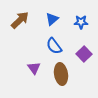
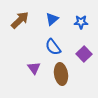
blue semicircle: moved 1 px left, 1 px down
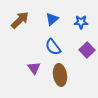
purple square: moved 3 px right, 4 px up
brown ellipse: moved 1 px left, 1 px down
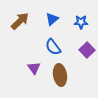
brown arrow: moved 1 px down
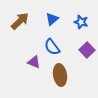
blue star: rotated 16 degrees clockwise
blue semicircle: moved 1 px left
purple triangle: moved 6 px up; rotated 32 degrees counterclockwise
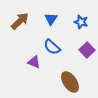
blue triangle: moved 1 px left; rotated 16 degrees counterclockwise
blue semicircle: rotated 12 degrees counterclockwise
brown ellipse: moved 10 px right, 7 px down; rotated 25 degrees counterclockwise
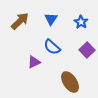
blue star: rotated 16 degrees clockwise
purple triangle: rotated 48 degrees counterclockwise
